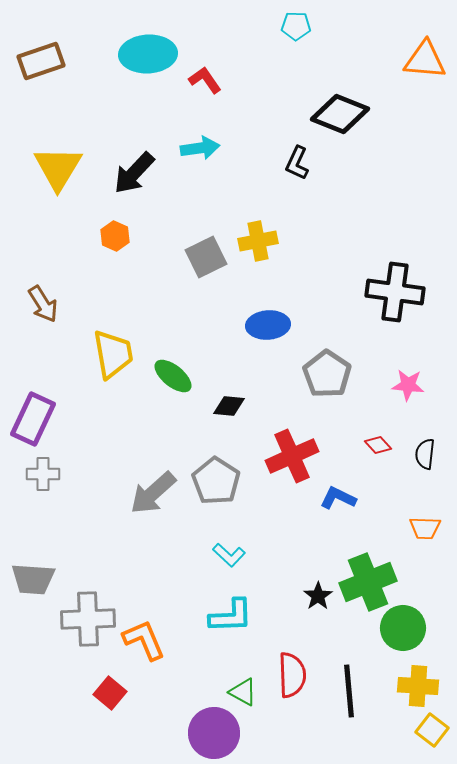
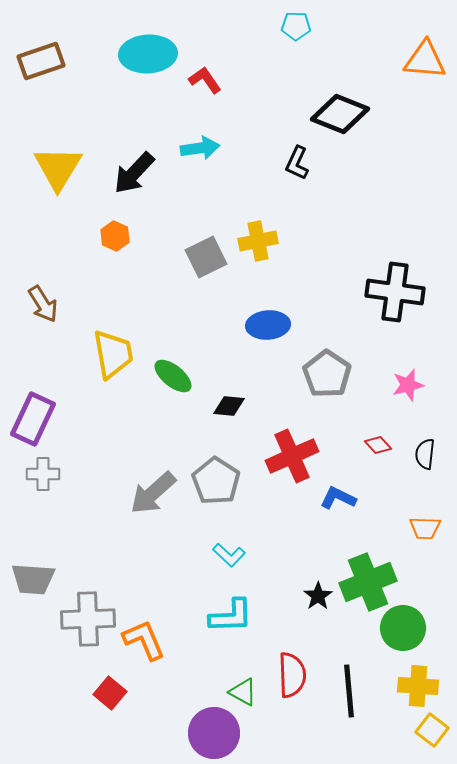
pink star at (408, 385): rotated 20 degrees counterclockwise
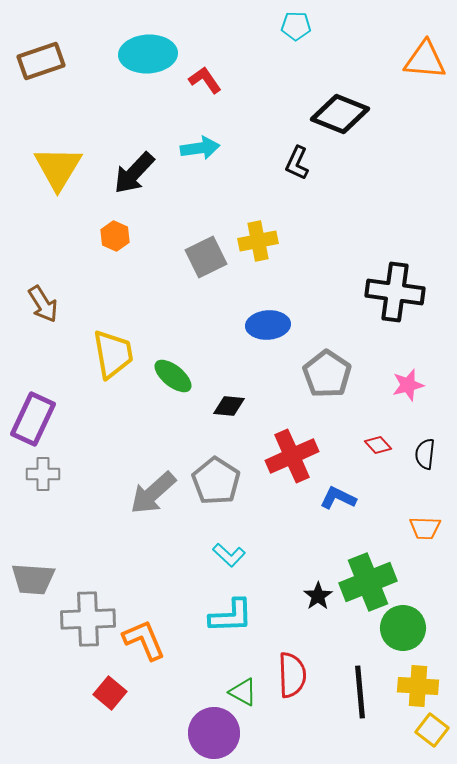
black line at (349, 691): moved 11 px right, 1 px down
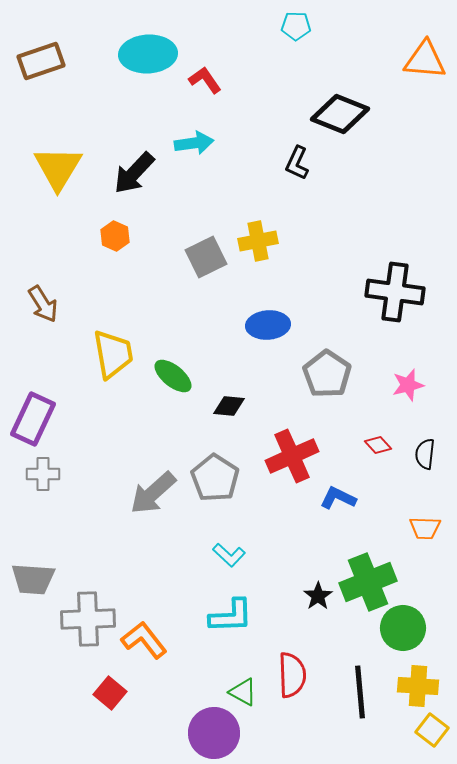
cyan arrow at (200, 148): moved 6 px left, 5 px up
gray pentagon at (216, 481): moved 1 px left, 3 px up
orange L-shape at (144, 640): rotated 15 degrees counterclockwise
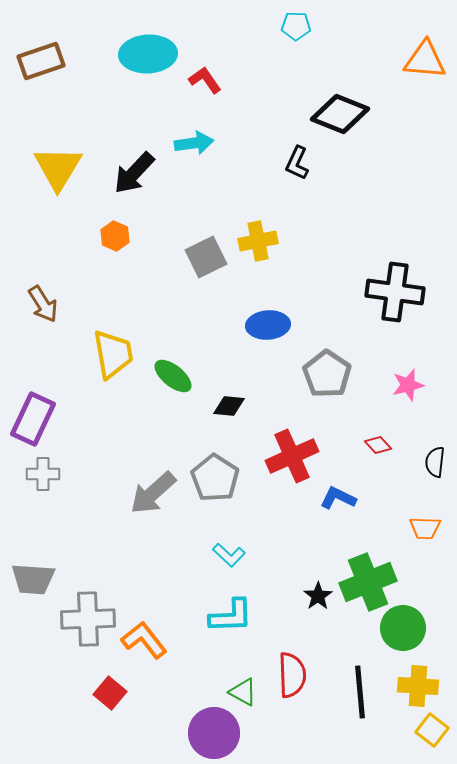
black semicircle at (425, 454): moved 10 px right, 8 px down
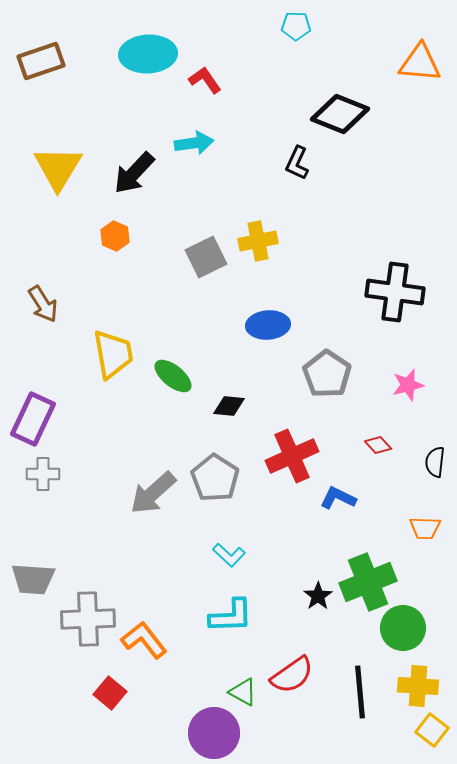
orange triangle at (425, 60): moved 5 px left, 3 px down
red semicircle at (292, 675): rotated 57 degrees clockwise
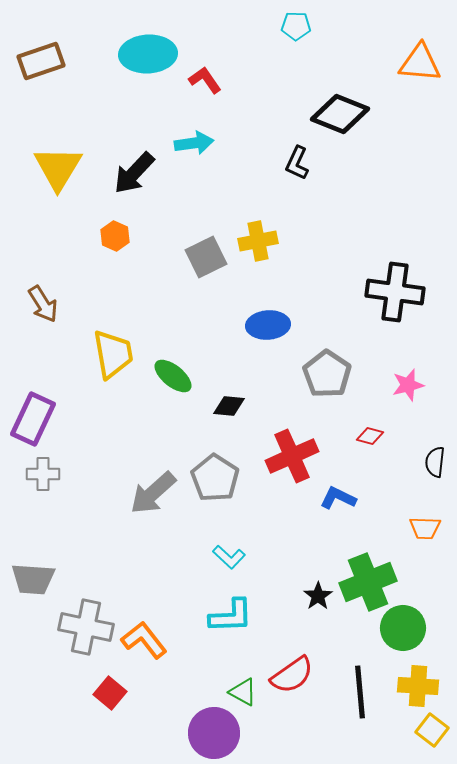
red diamond at (378, 445): moved 8 px left, 9 px up; rotated 32 degrees counterclockwise
cyan L-shape at (229, 555): moved 2 px down
gray cross at (88, 619): moved 2 px left, 8 px down; rotated 14 degrees clockwise
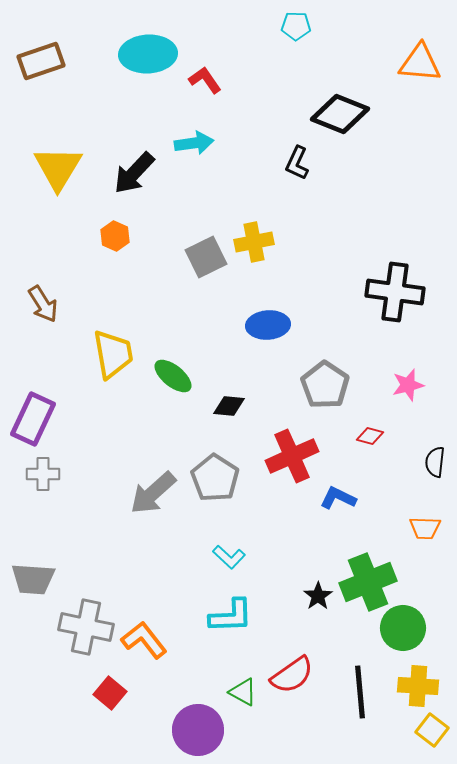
yellow cross at (258, 241): moved 4 px left, 1 px down
gray pentagon at (327, 374): moved 2 px left, 11 px down
purple circle at (214, 733): moved 16 px left, 3 px up
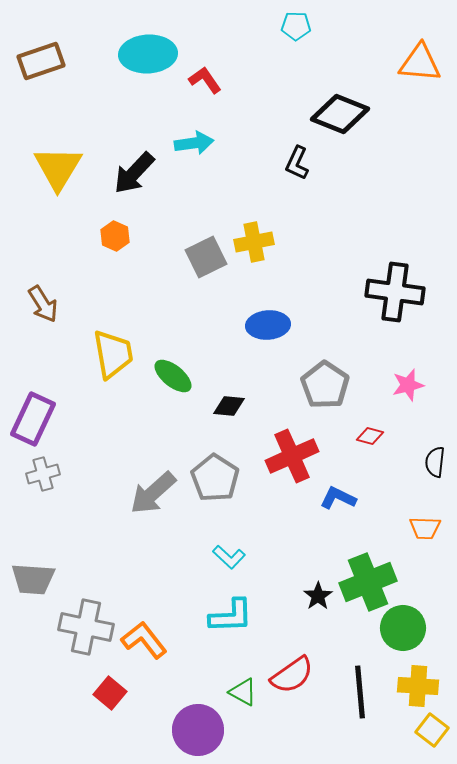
gray cross at (43, 474): rotated 16 degrees counterclockwise
